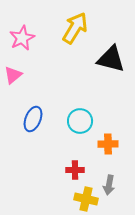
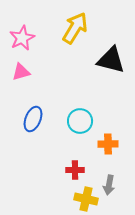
black triangle: moved 1 px down
pink triangle: moved 8 px right, 3 px up; rotated 24 degrees clockwise
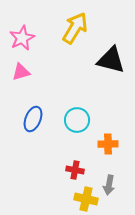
cyan circle: moved 3 px left, 1 px up
red cross: rotated 12 degrees clockwise
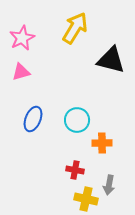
orange cross: moved 6 px left, 1 px up
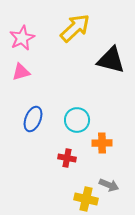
yellow arrow: rotated 16 degrees clockwise
red cross: moved 8 px left, 12 px up
gray arrow: rotated 78 degrees counterclockwise
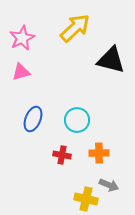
orange cross: moved 3 px left, 10 px down
red cross: moved 5 px left, 3 px up
